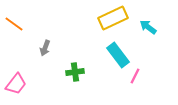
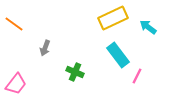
green cross: rotated 30 degrees clockwise
pink line: moved 2 px right
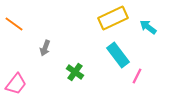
green cross: rotated 12 degrees clockwise
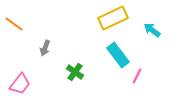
cyan arrow: moved 4 px right, 3 px down
pink trapezoid: moved 4 px right
